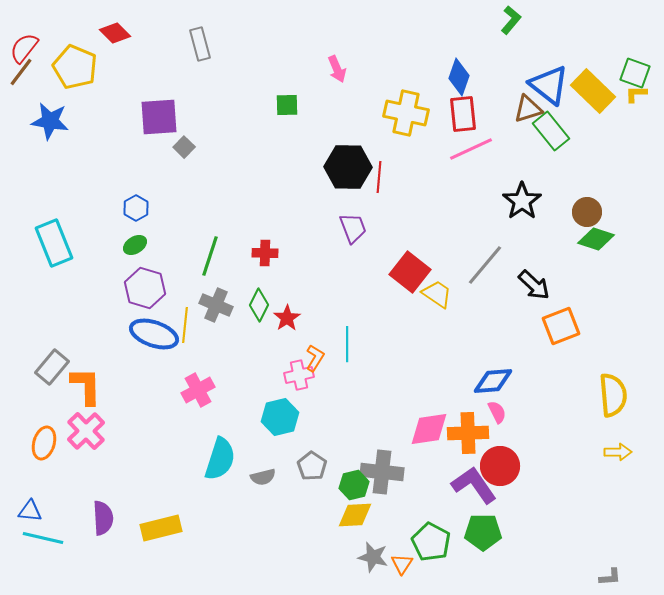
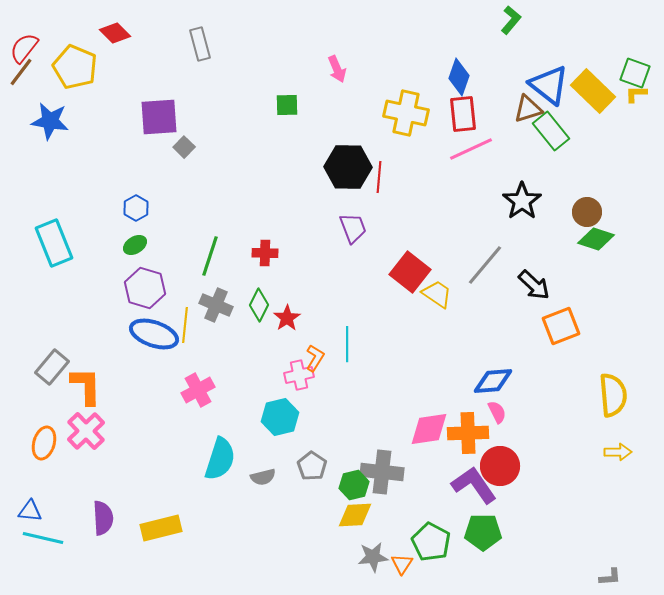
gray star at (373, 557): rotated 20 degrees counterclockwise
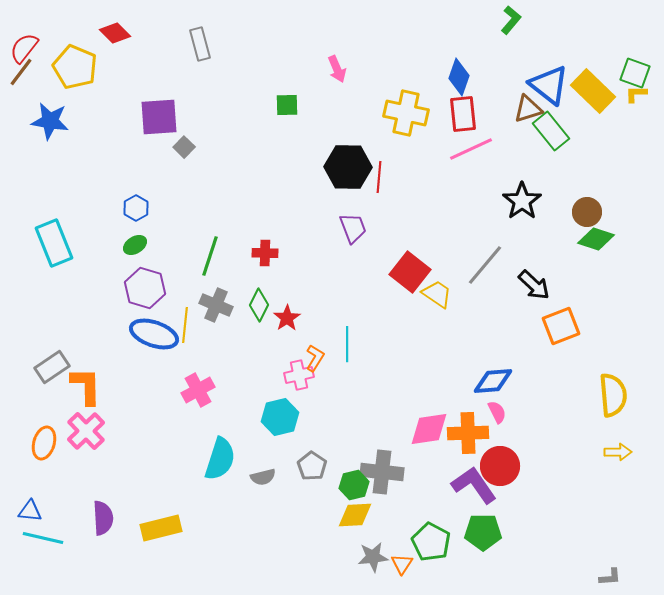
gray rectangle at (52, 367): rotated 16 degrees clockwise
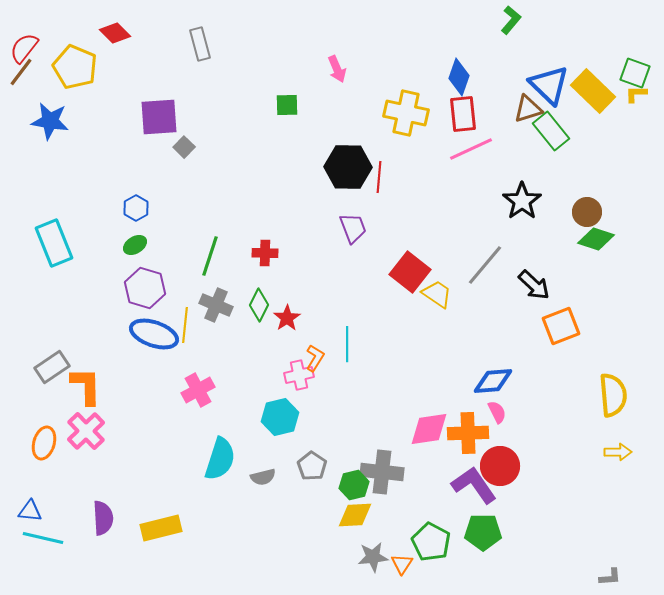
blue triangle at (549, 85): rotated 6 degrees clockwise
